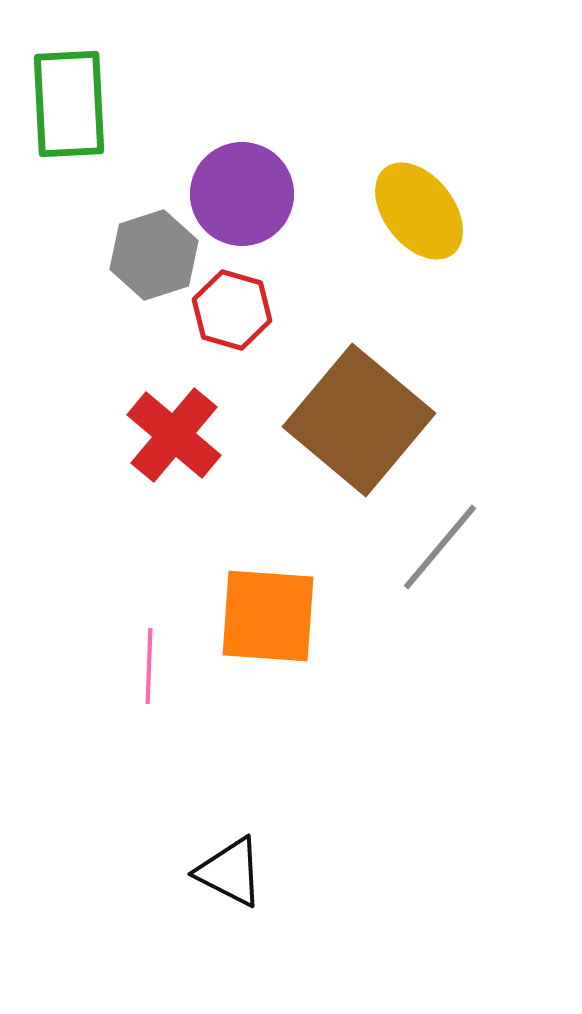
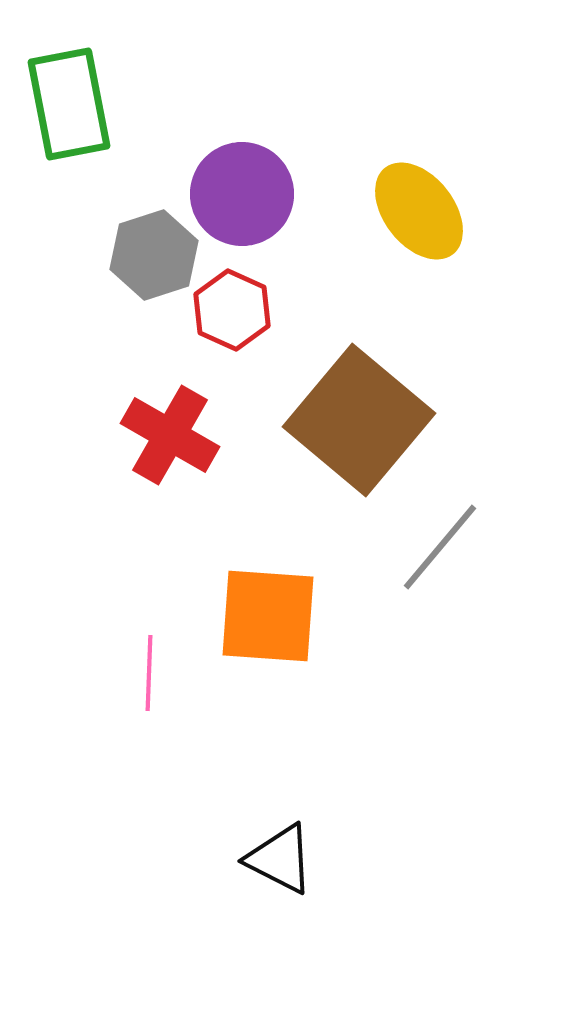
green rectangle: rotated 8 degrees counterclockwise
red hexagon: rotated 8 degrees clockwise
red cross: moved 4 px left; rotated 10 degrees counterclockwise
pink line: moved 7 px down
black triangle: moved 50 px right, 13 px up
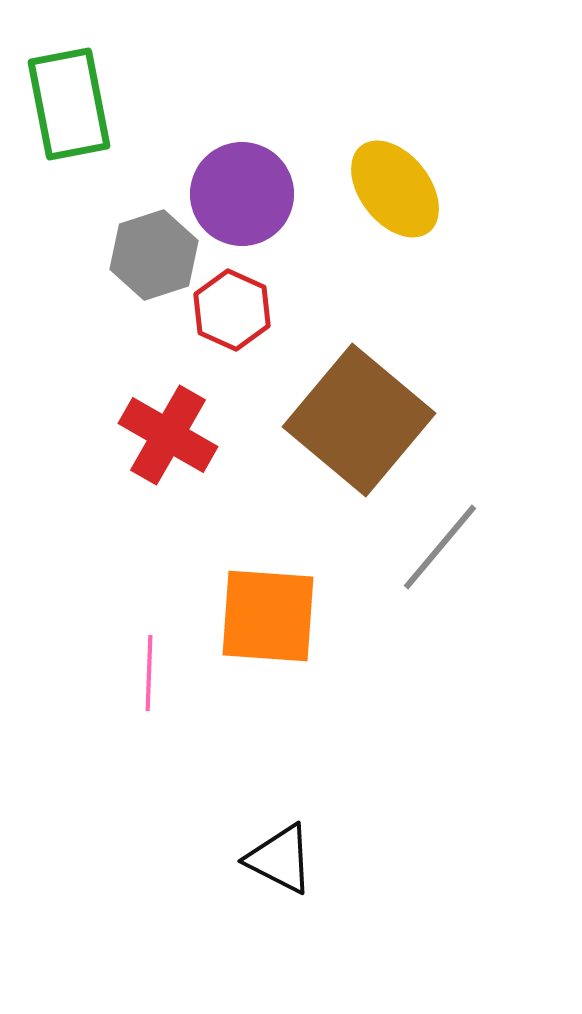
yellow ellipse: moved 24 px left, 22 px up
red cross: moved 2 px left
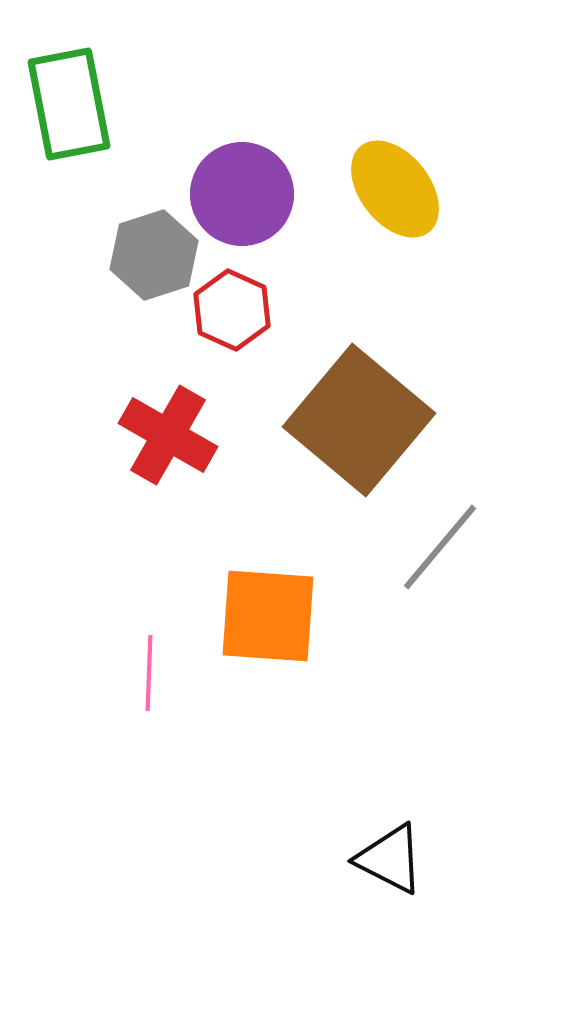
black triangle: moved 110 px right
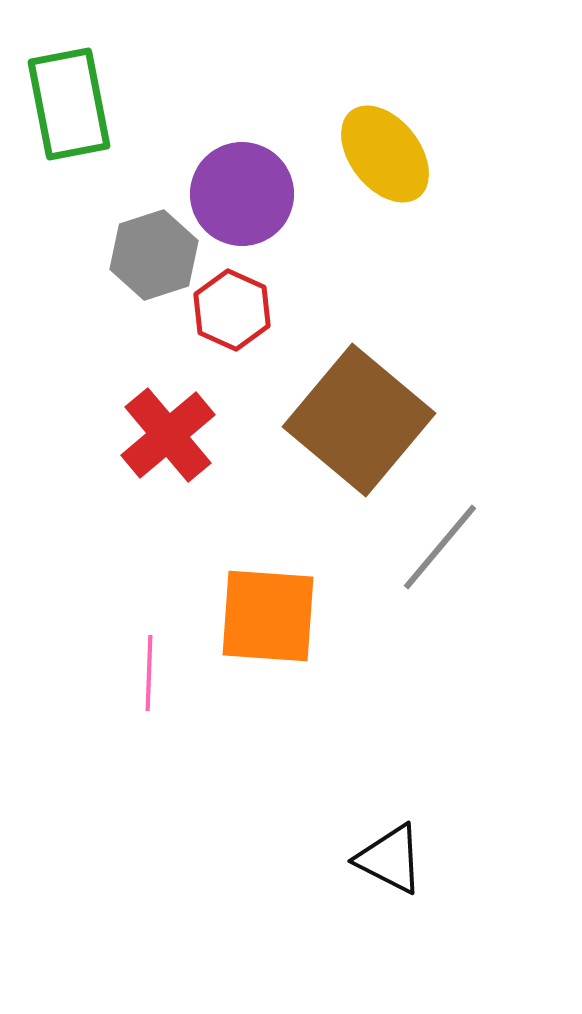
yellow ellipse: moved 10 px left, 35 px up
red cross: rotated 20 degrees clockwise
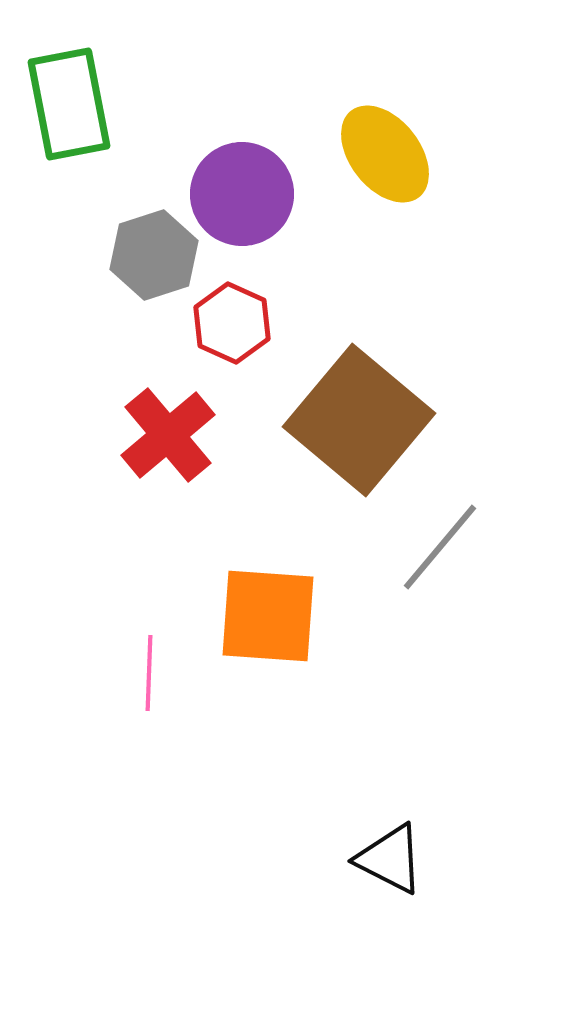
red hexagon: moved 13 px down
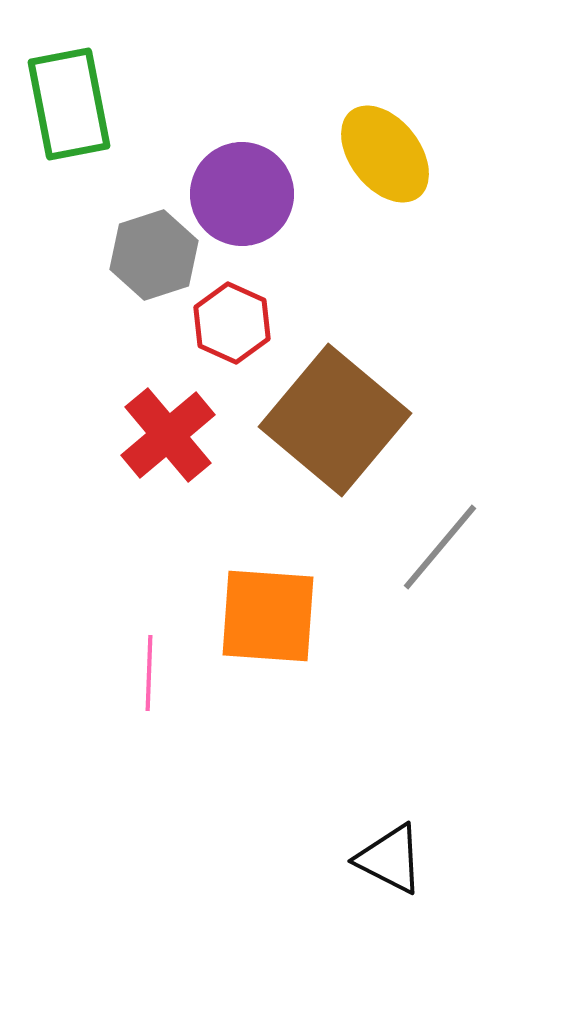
brown square: moved 24 px left
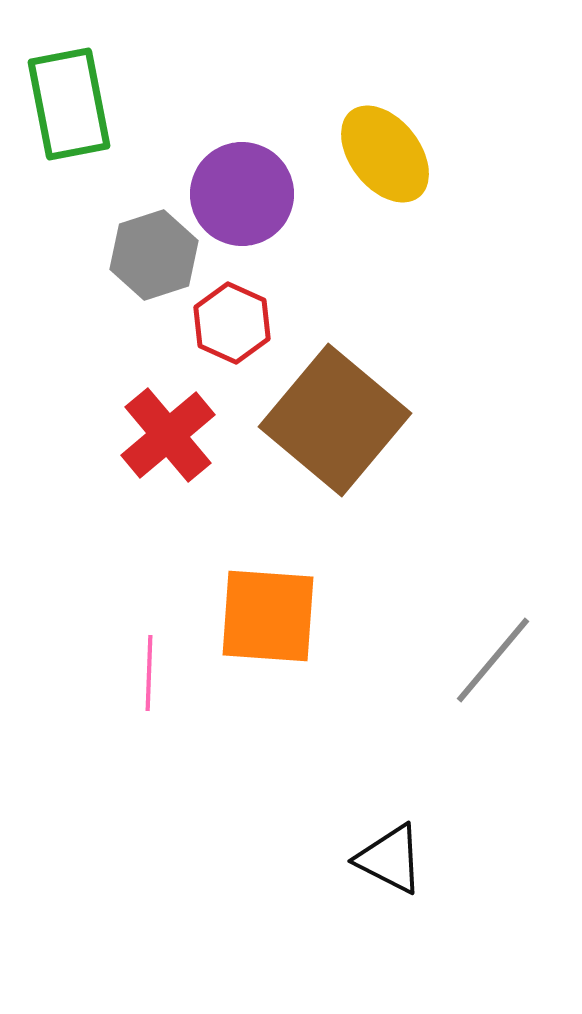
gray line: moved 53 px right, 113 px down
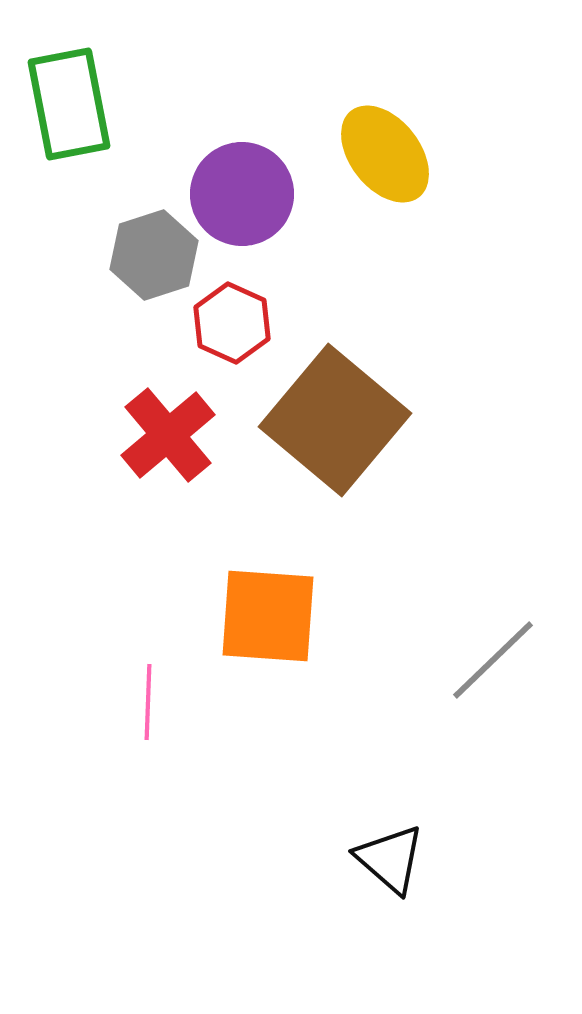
gray line: rotated 6 degrees clockwise
pink line: moved 1 px left, 29 px down
black triangle: rotated 14 degrees clockwise
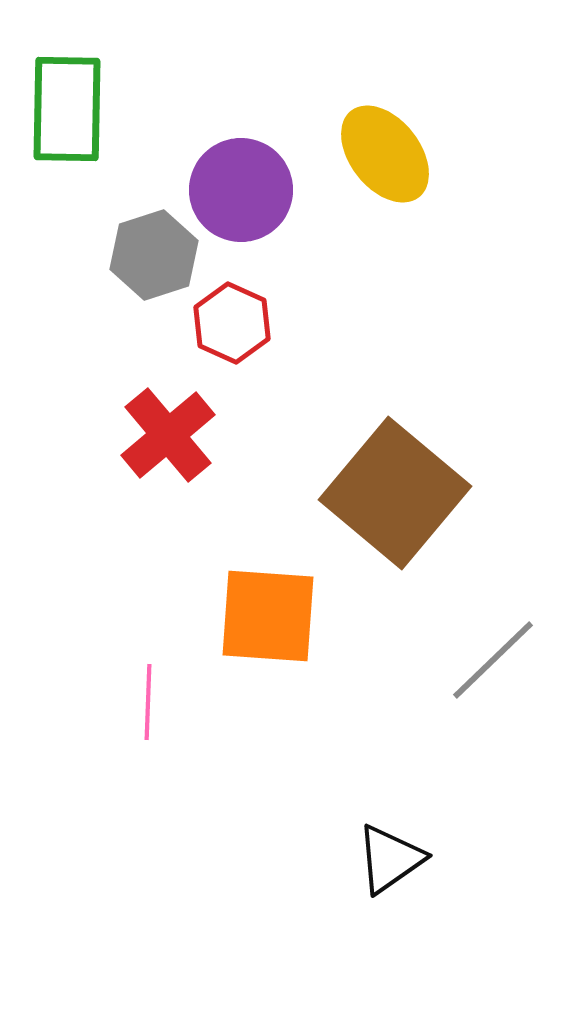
green rectangle: moved 2 px left, 5 px down; rotated 12 degrees clockwise
purple circle: moved 1 px left, 4 px up
brown square: moved 60 px right, 73 px down
black triangle: rotated 44 degrees clockwise
